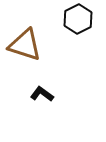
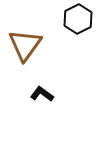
brown triangle: rotated 48 degrees clockwise
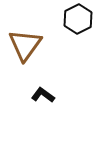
black L-shape: moved 1 px right, 1 px down
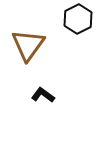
brown triangle: moved 3 px right
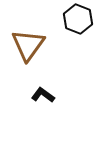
black hexagon: rotated 12 degrees counterclockwise
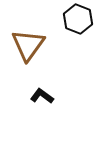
black L-shape: moved 1 px left, 1 px down
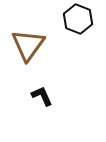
black L-shape: rotated 30 degrees clockwise
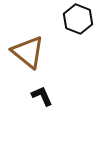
brown triangle: moved 7 px down; rotated 27 degrees counterclockwise
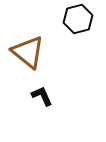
black hexagon: rotated 24 degrees clockwise
